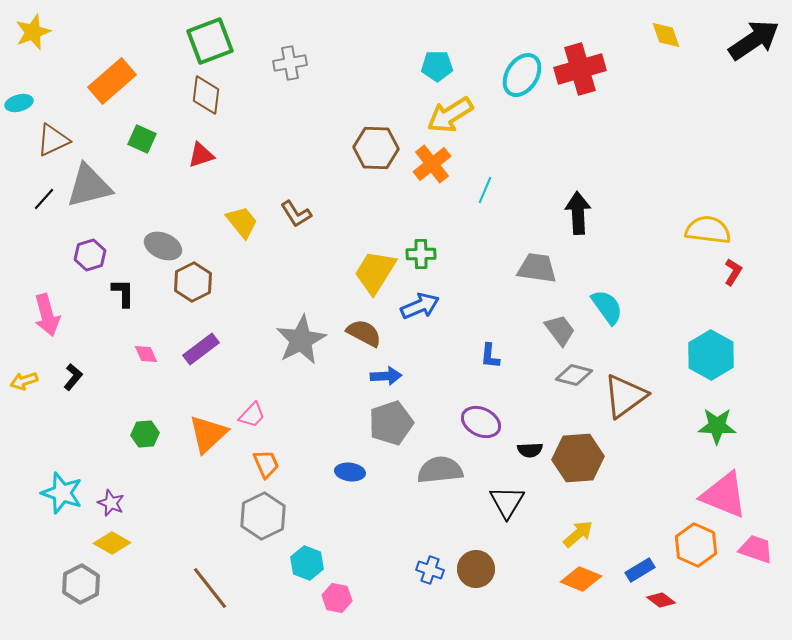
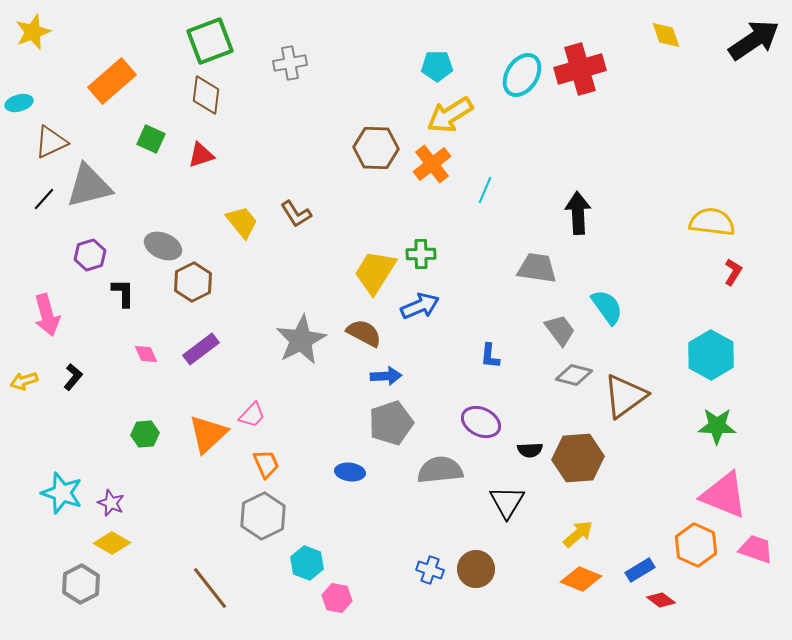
green square at (142, 139): moved 9 px right
brown triangle at (53, 140): moved 2 px left, 2 px down
yellow semicircle at (708, 230): moved 4 px right, 8 px up
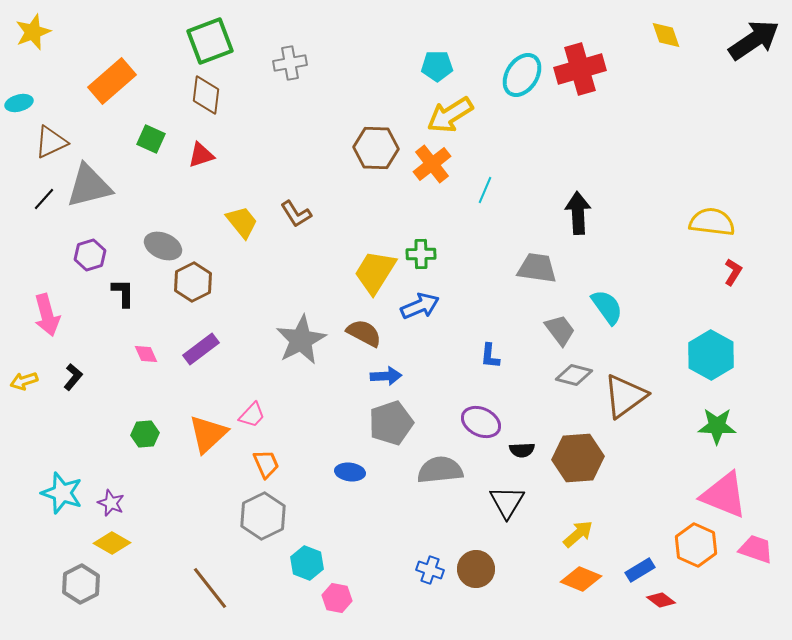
black semicircle at (530, 450): moved 8 px left
